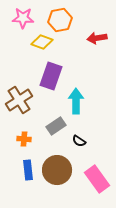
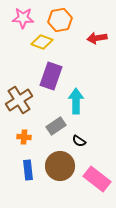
orange cross: moved 2 px up
brown circle: moved 3 px right, 4 px up
pink rectangle: rotated 16 degrees counterclockwise
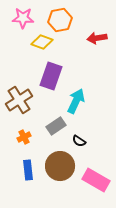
cyan arrow: rotated 25 degrees clockwise
orange cross: rotated 32 degrees counterclockwise
pink rectangle: moved 1 px left, 1 px down; rotated 8 degrees counterclockwise
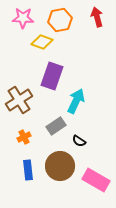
red arrow: moved 21 px up; rotated 84 degrees clockwise
purple rectangle: moved 1 px right
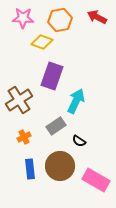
red arrow: rotated 48 degrees counterclockwise
blue rectangle: moved 2 px right, 1 px up
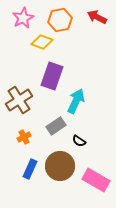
pink star: rotated 30 degrees counterclockwise
blue rectangle: rotated 30 degrees clockwise
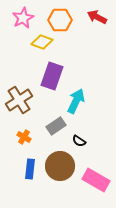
orange hexagon: rotated 10 degrees clockwise
orange cross: rotated 32 degrees counterclockwise
blue rectangle: rotated 18 degrees counterclockwise
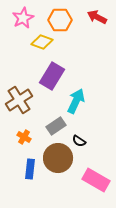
purple rectangle: rotated 12 degrees clockwise
brown circle: moved 2 px left, 8 px up
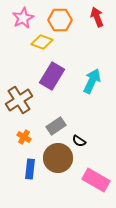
red arrow: rotated 42 degrees clockwise
cyan arrow: moved 16 px right, 20 px up
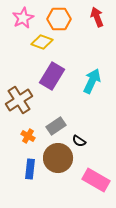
orange hexagon: moved 1 px left, 1 px up
orange cross: moved 4 px right, 1 px up
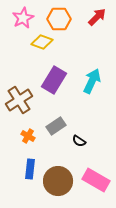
red arrow: rotated 66 degrees clockwise
purple rectangle: moved 2 px right, 4 px down
brown circle: moved 23 px down
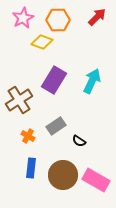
orange hexagon: moved 1 px left, 1 px down
blue rectangle: moved 1 px right, 1 px up
brown circle: moved 5 px right, 6 px up
